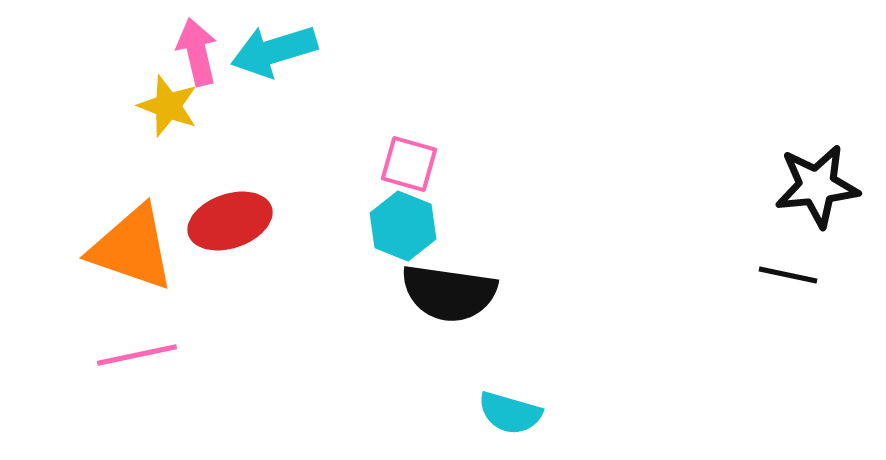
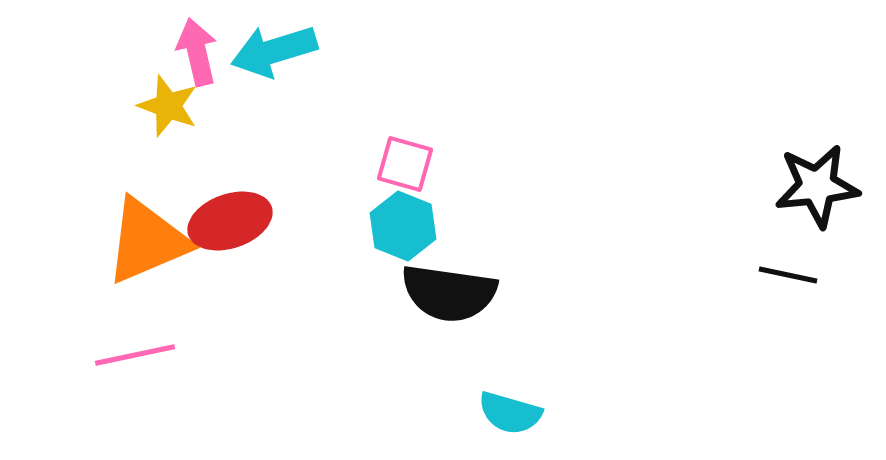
pink square: moved 4 px left
orange triangle: moved 15 px right, 7 px up; rotated 42 degrees counterclockwise
pink line: moved 2 px left
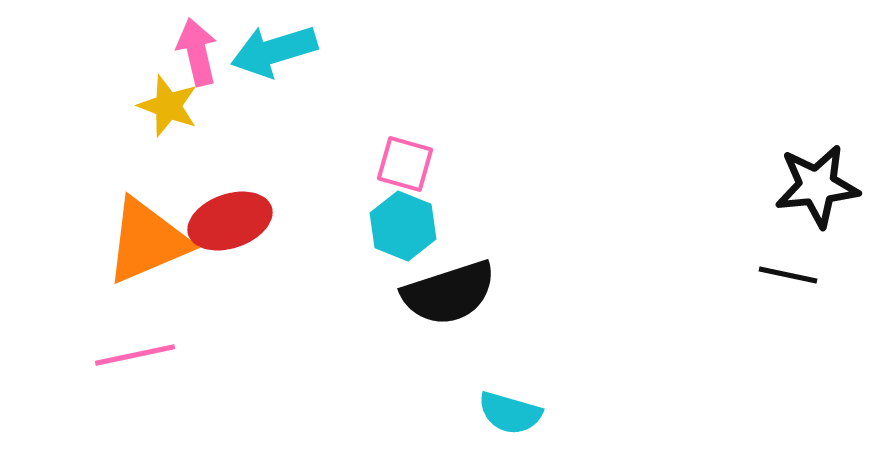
black semicircle: rotated 26 degrees counterclockwise
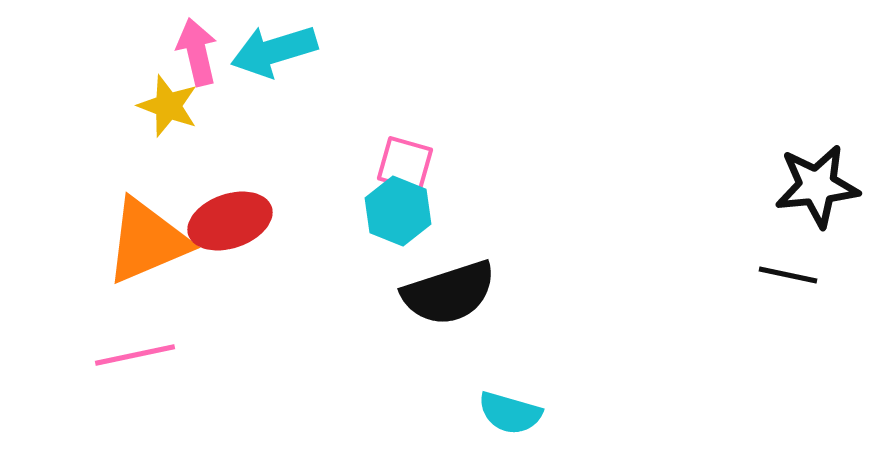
cyan hexagon: moved 5 px left, 15 px up
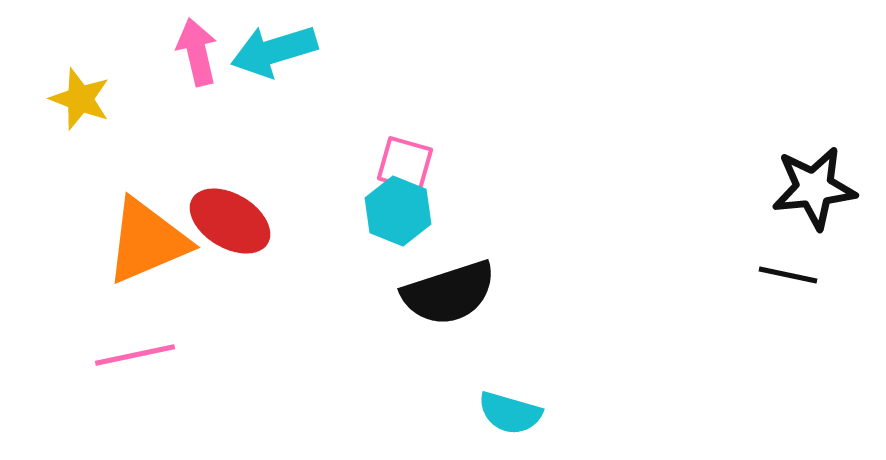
yellow star: moved 88 px left, 7 px up
black star: moved 3 px left, 2 px down
red ellipse: rotated 50 degrees clockwise
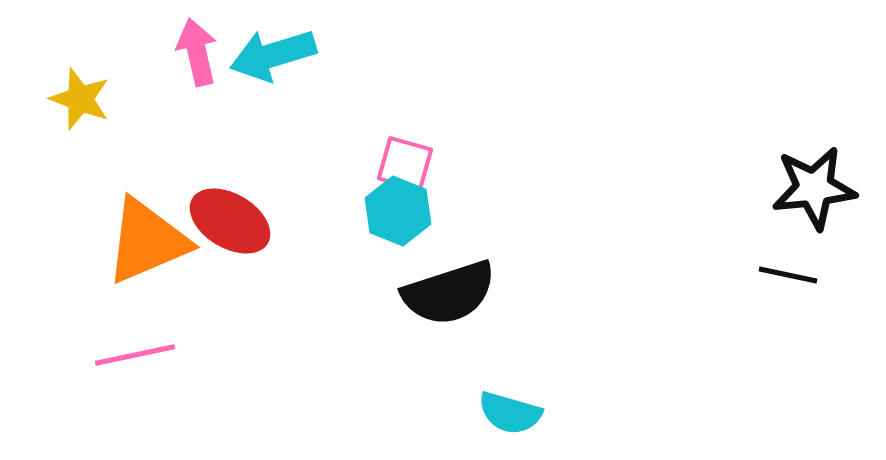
cyan arrow: moved 1 px left, 4 px down
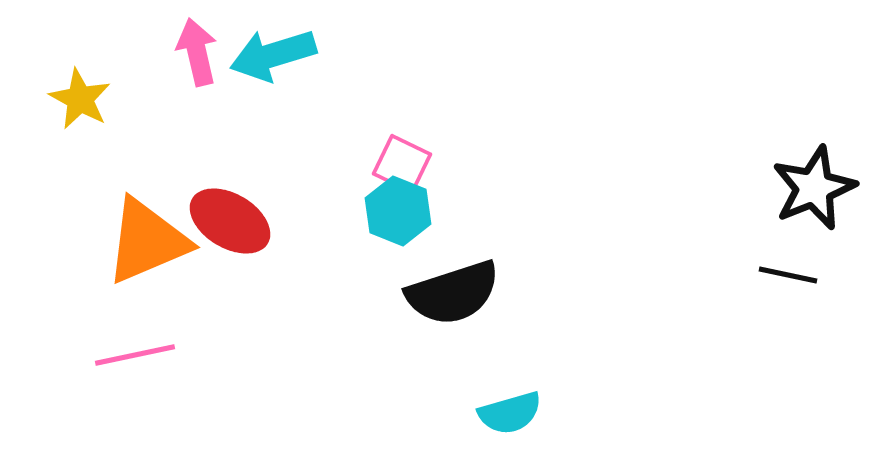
yellow star: rotated 8 degrees clockwise
pink square: moved 3 px left; rotated 10 degrees clockwise
black star: rotated 16 degrees counterclockwise
black semicircle: moved 4 px right
cyan semicircle: rotated 32 degrees counterclockwise
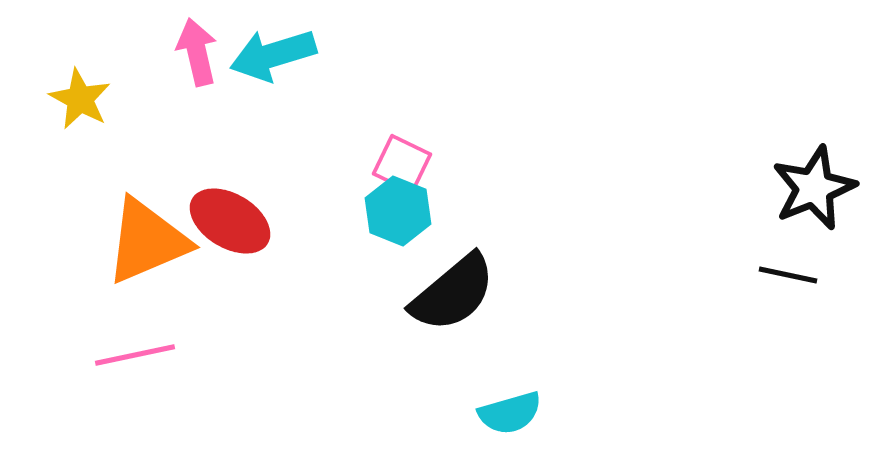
black semicircle: rotated 22 degrees counterclockwise
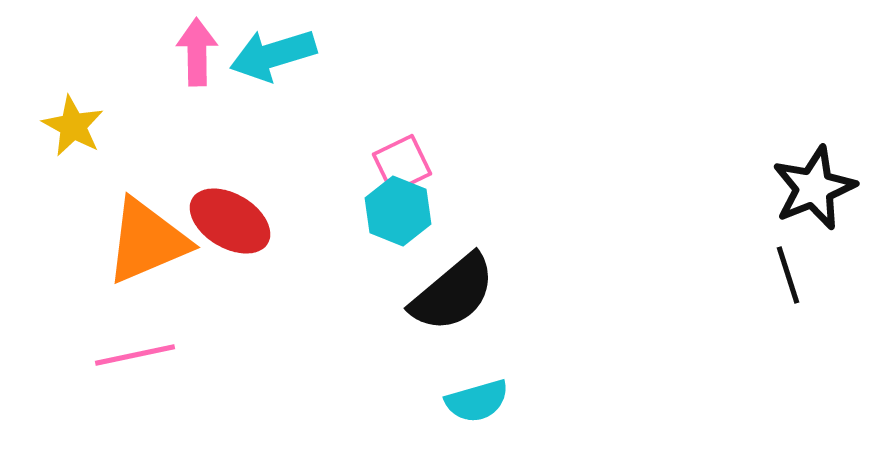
pink arrow: rotated 12 degrees clockwise
yellow star: moved 7 px left, 27 px down
pink square: rotated 38 degrees clockwise
black line: rotated 60 degrees clockwise
cyan semicircle: moved 33 px left, 12 px up
